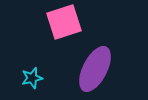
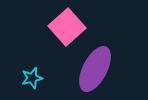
pink square: moved 3 px right, 5 px down; rotated 24 degrees counterclockwise
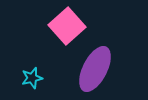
pink square: moved 1 px up
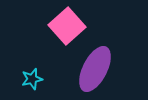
cyan star: moved 1 px down
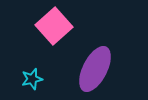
pink square: moved 13 px left
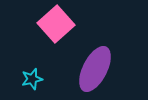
pink square: moved 2 px right, 2 px up
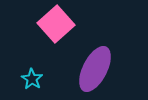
cyan star: rotated 25 degrees counterclockwise
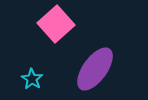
purple ellipse: rotated 9 degrees clockwise
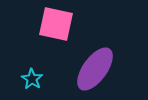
pink square: rotated 36 degrees counterclockwise
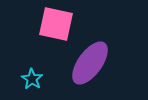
purple ellipse: moved 5 px left, 6 px up
